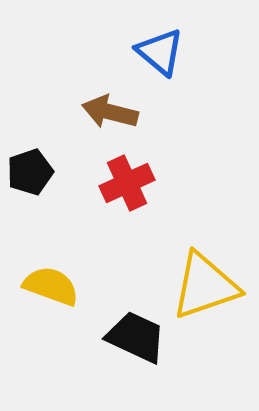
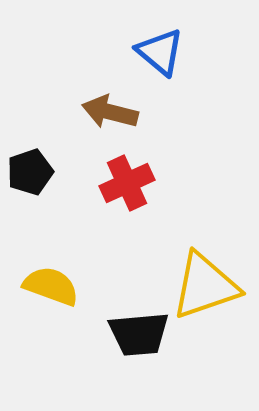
black trapezoid: moved 3 px right, 3 px up; rotated 150 degrees clockwise
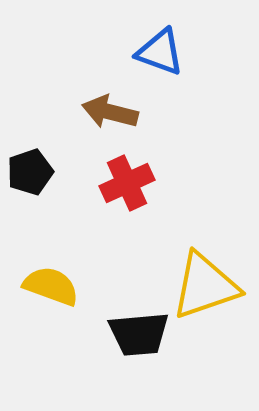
blue triangle: rotated 20 degrees counterclockwise
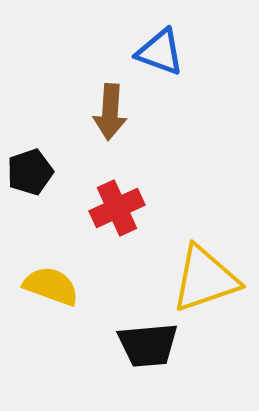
brown arrow: rotated 100 degrees counterclockwise
red cross: moved 10 px left, 25 px down
yellow triangle: moved 7 px up
black trapezoid: moved 9 px right, 11 px down
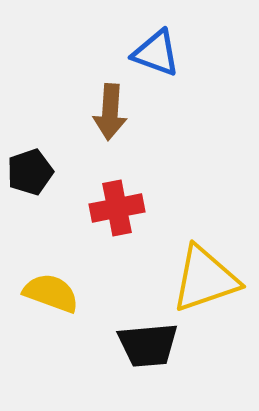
blue triangle: moved 4 px left, 1 px down
red cross: rotated 14 degrees clockwise
yellow semicircle: moved 7 px down
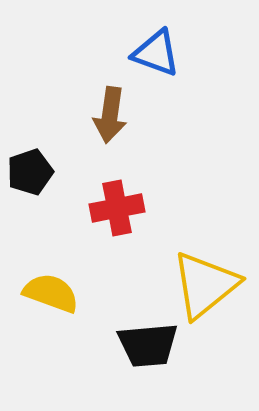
brown arrow: moved 3 px down; rotated 4 degrees clockwise
yellow triangle: moved 6 px down; rotated 20 degrees counterclockwise
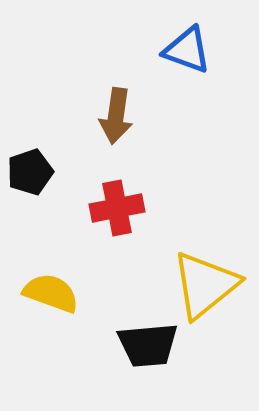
blue triangle: moved 31 px right, 3 px up
brown arrow: moved 6 px right, 1 px down
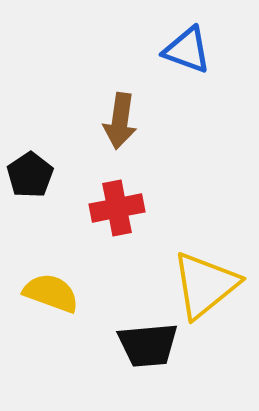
brown arrow: moved 4 px right, 5 px down
black pentagon: moved 3 px down; rotated 15 degrees counterclockwise
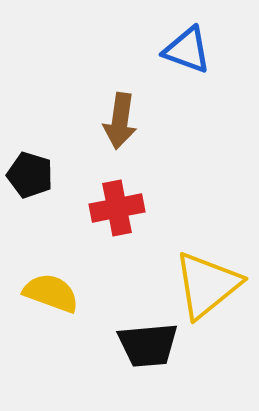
black pentagon: rotated 21 degrees counterclockwise
yellow triangle: moved 2 px right
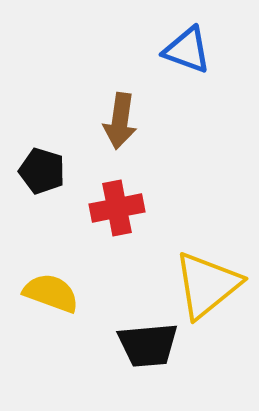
black pentagon: moved 12 px right, 4 px up
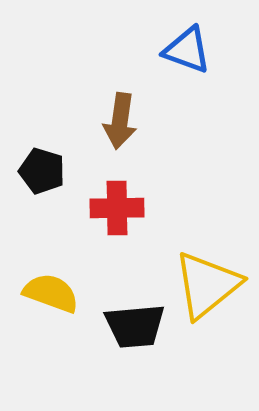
red cross: rotated 10 degrees clockwise
black trapezoid: moved 13 px left, 19 px up
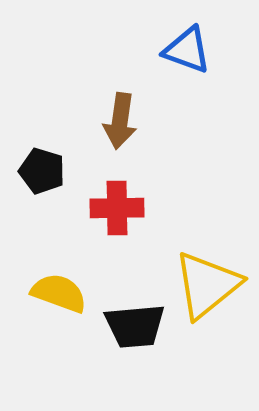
yellow semicircle: moved 8 px right
